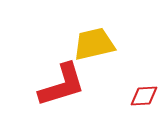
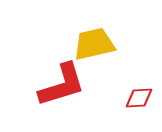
red diamond: moved 5 px left, 2 px down
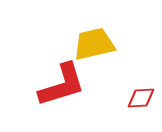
red diamond: moved 2 px right
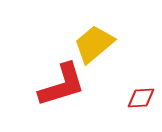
yellow trapezoid: rotated 27 degrees counterclockwise
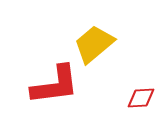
red L-shape: moved 7 px left; rotated 10 degrees clockwise
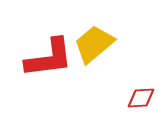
red L-shape: moved 6 px left, 27 px up
